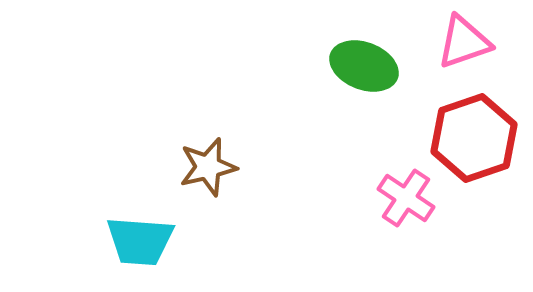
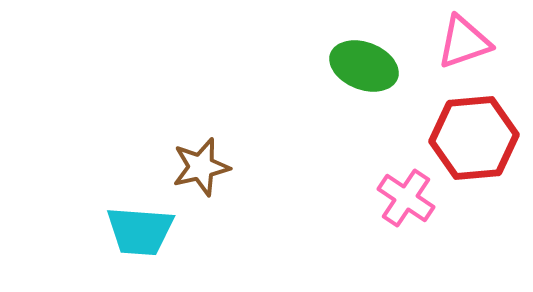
red hexagon: rotated 14 degrees clockwise
brown star: moved 7 px left
cyan trapezoid: moved 10 px up
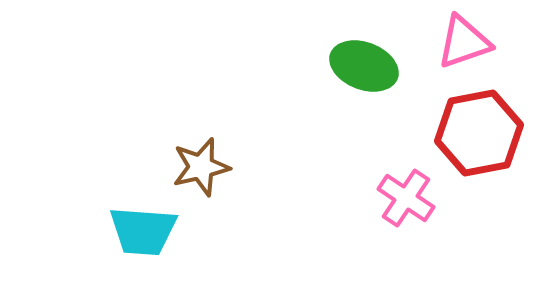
red hexagon: moved 5 px right, 5 px up; rotated 6 degrees counterclockwise
cyan trapezoid: moved 3 px right
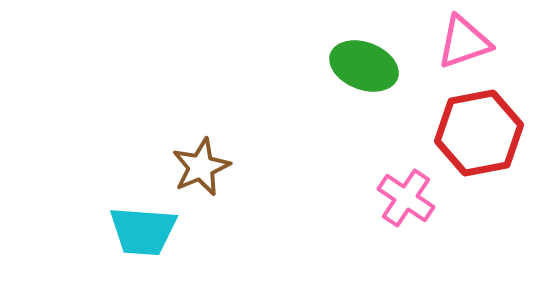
brown star: rotated 10 degrees counterclockwise
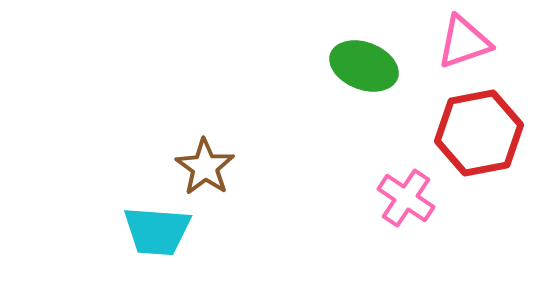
brown star: moved 4 px right; rotated 14 degrees counterclockwise
cyan trapezoid: moved 14 px right
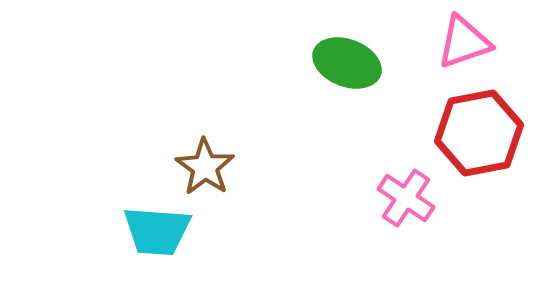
green ellipse: moved 17 px left, 3 px up
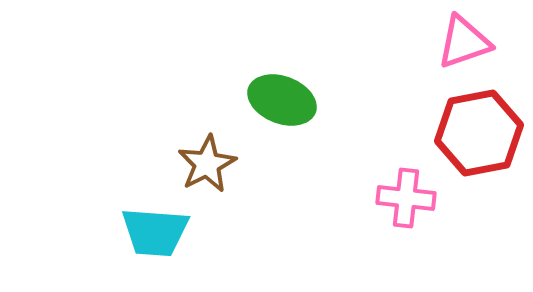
green ellipse: moved 65 px left, 37 px down
brown star: moved 2 px right, 3 px up; rotated 10 degrees clockwise
pink cross: rotated 28 degrees counterclockwise
cyan trapezoid: moved 2 px left, 1 px down
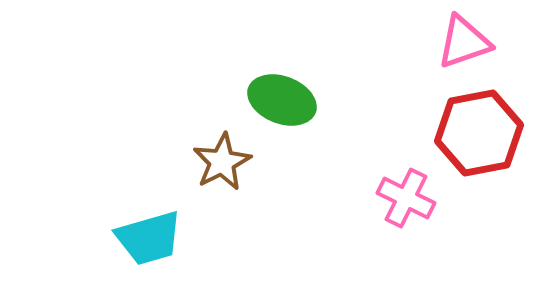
brown star: moved 15 px right, 2 px up
pink cross: rotated 20 degrees clockwise
cyan trapezoid: moved 6 px left, 6 px down; rotated 20 degrees counterclockwise
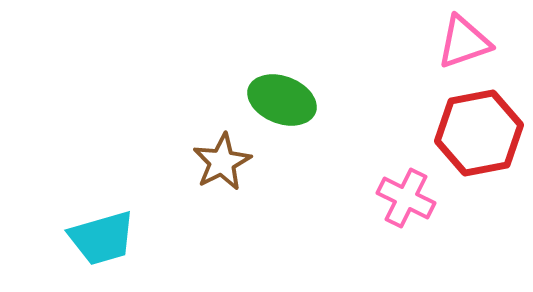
cyan trapezoid: moved 47 px left
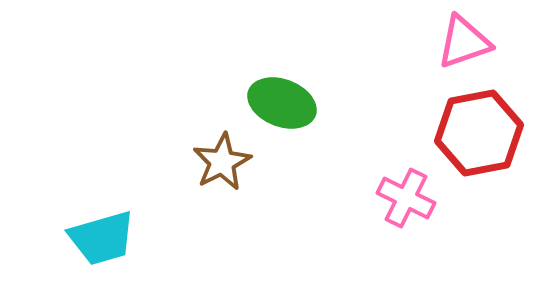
green ellipse: moved 3 px down
